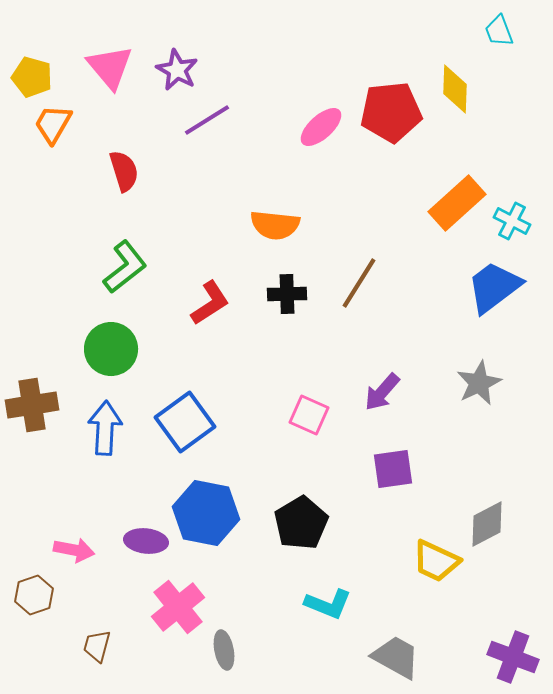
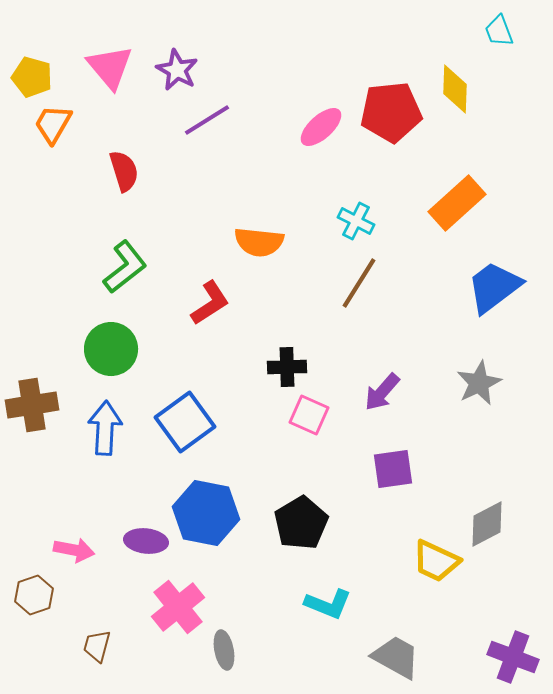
cyan cross: moved 156 px left
orange semicircle: moved 16 px left, 17 px down
black cross: moved 73 px down
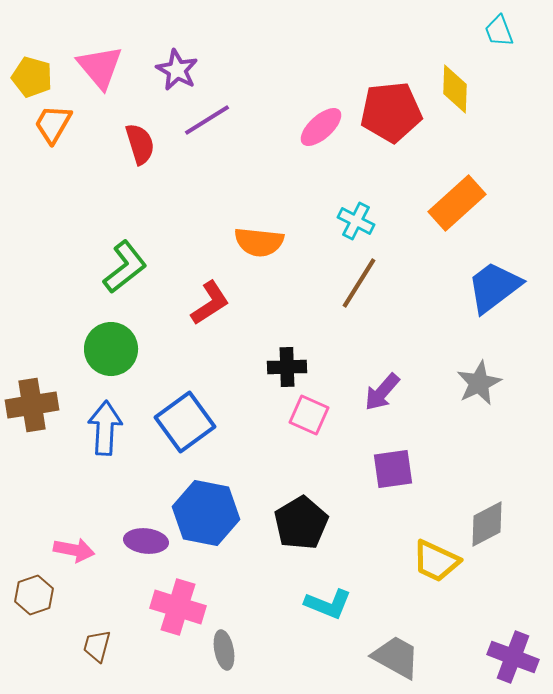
pink triangle: moved 10 px left
red semicircle: moved 16 px right, 27 px up
pink cross: rotated 34 degrees counterclockwise
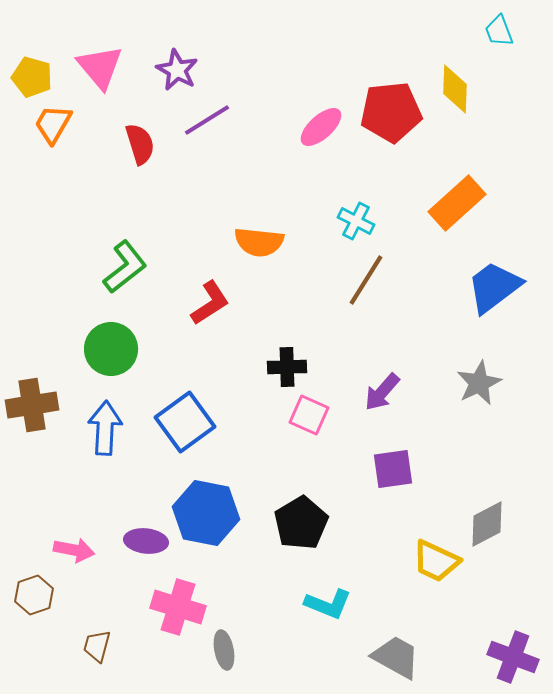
brown line: moved 7 px right, 3 px up
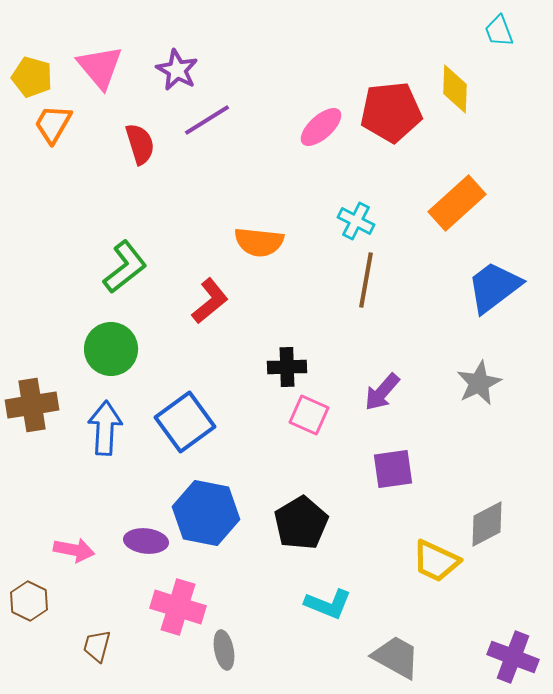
brown line: rotated 22 degrees counterclockwise
red L-shape: moved 2 px up; rotated 6 degrees counterclockwise
brown hexagon: moved 5 px left, 6 px down; rotated 15 degrees counterclockwise
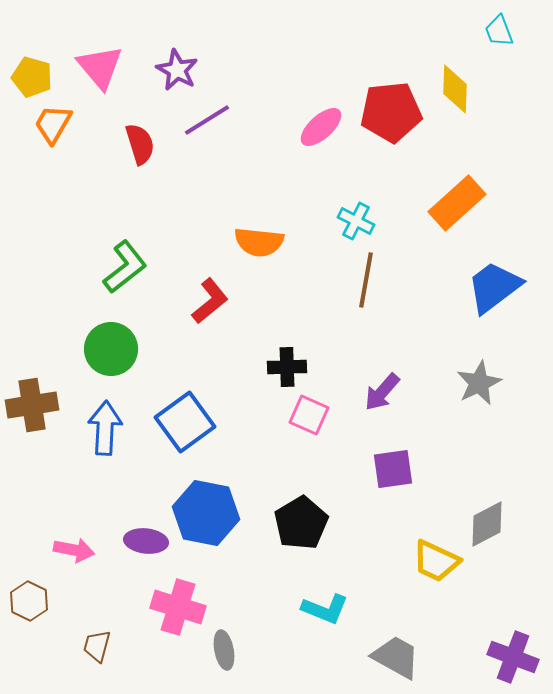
cyan L-shape: moved 3 px left, 5 px down
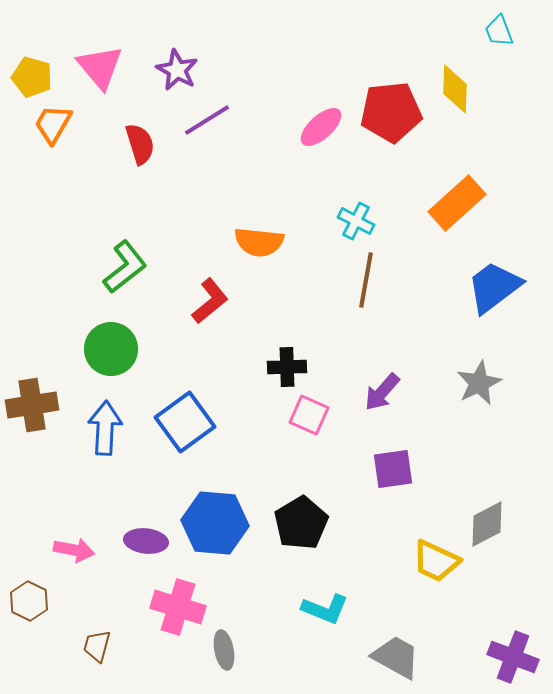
blue hexagon: moved 9 px right, 10 px down; rotated 6 degrees counterclockwise
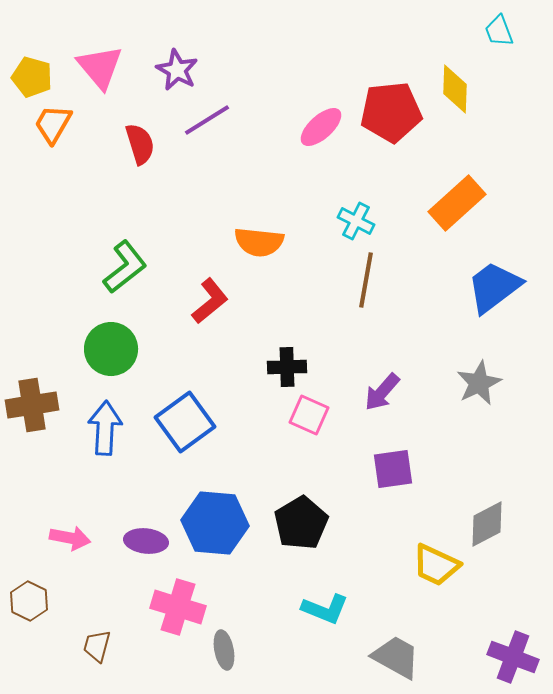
pink arrow: moved 4 px left, 12 px up
yellow trapezoid: moved 4 px down
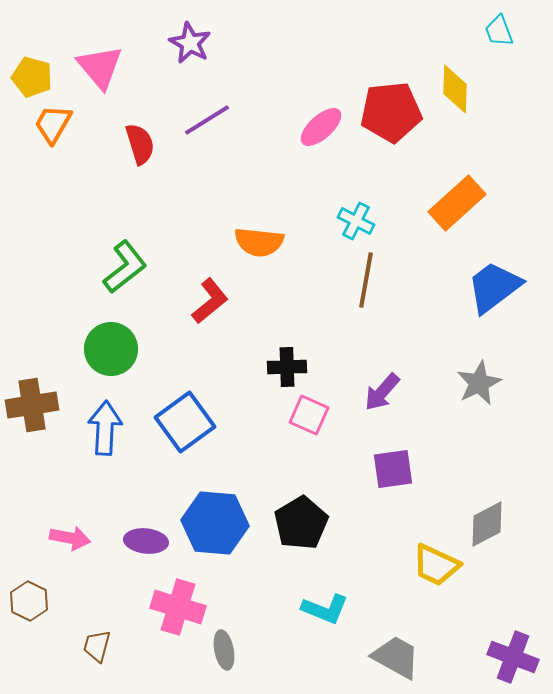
purple star: moved 13 px right, 27 px up
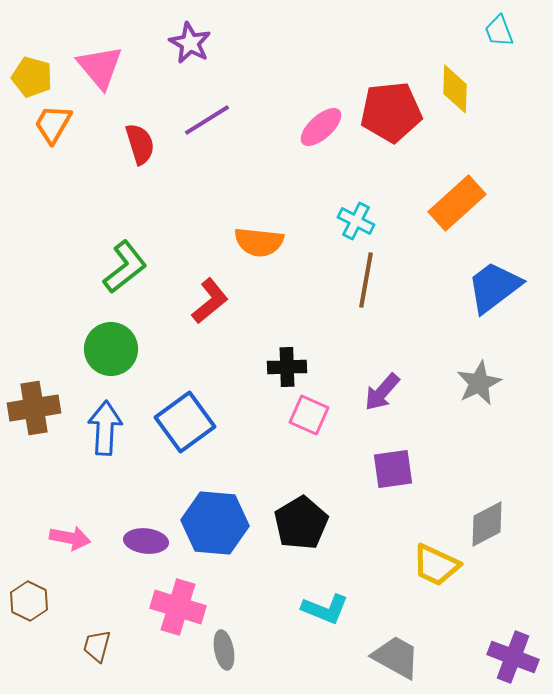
brown cross: moved 2 px right, 3 px down
